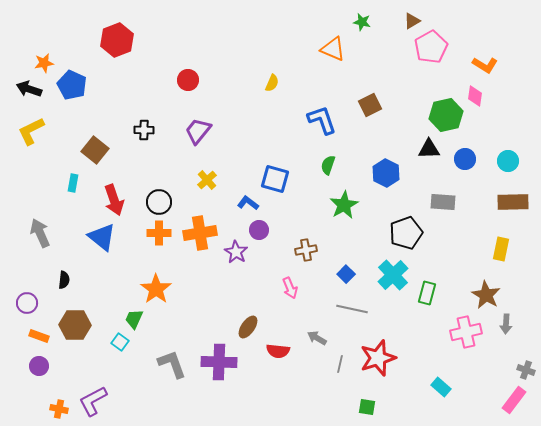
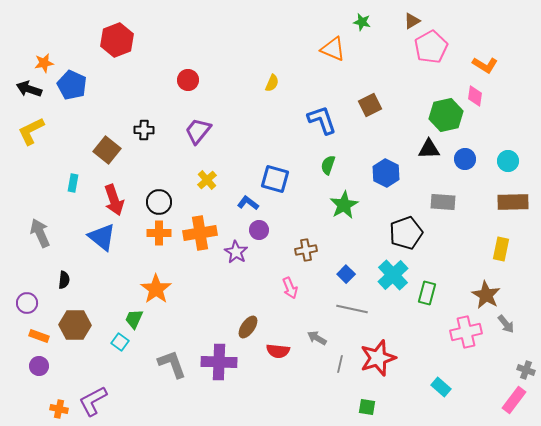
brown square at (95, 150): moved 12 px right
gray arrow at (506, 324): rotated 42 degrees counterclockwise
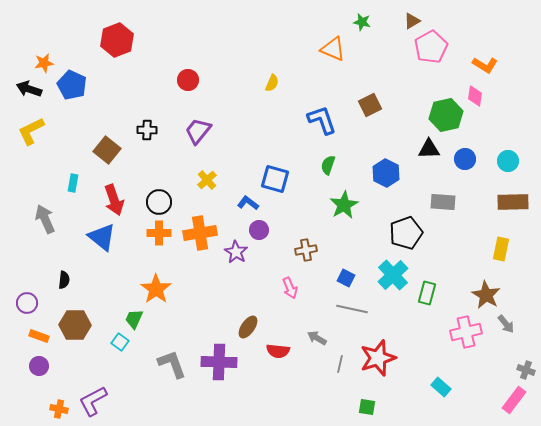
black cross at (144, 130): moved 3 px right
gray arrow at (40, 233): moved 5 px right, 14 px up
blue square at (346, 274): moved 4 px down; rotated 18 degrees counterclockwise
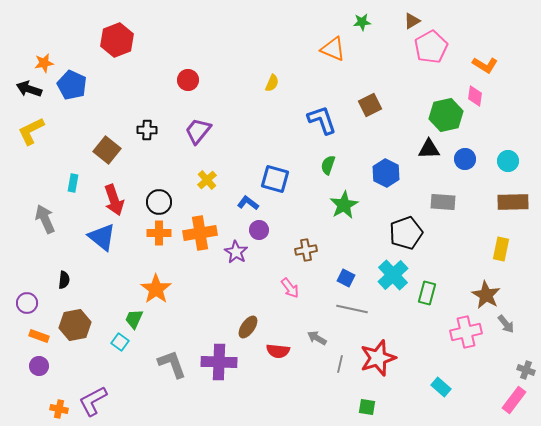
green star at (362, 22): rotated 18 degrees counterclockwise
pink arrow at (290, 288): rotated 15 degrees counterclockwise
brown hexagon at (75, 325): rotated 12 degrees counterclockwise
